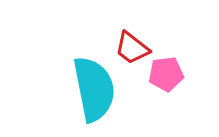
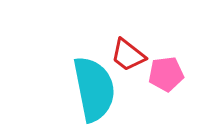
red trapezoid: moved 4 px left, 7 px down
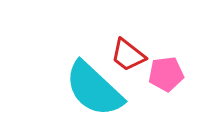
cyan semicircle: rotated 144 degrees clockwise
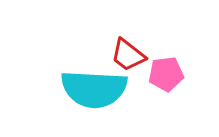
cyan semicircle: rotated 40 degrees counterclockwise
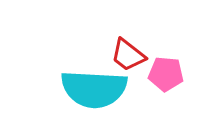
pink pentagon: rotated 12 degrees clockwise
